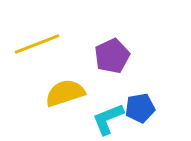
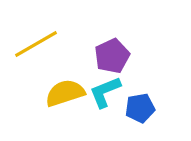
yellow line: moved 1 px left; rotated 9 degrees counterclockwise
cyan L-shape: moved 3 px left, 27 px up
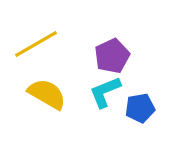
yellow semicircle: moved 18 px left, 1 px down; rotated 48 degrees clockwise
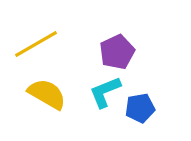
purple pentagon: moved 5 px right, 4 px up
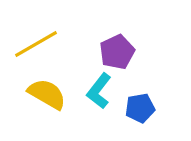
cyan L-shape: moved 6 px left, 1 px up; rotated 30 degrees counterclockwise
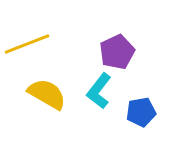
yellow line: moved 9 px left; rotated 9 degrees clockwise
blue pentagon: moved 1 px right, 4 px down
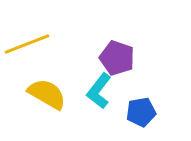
purple pentagon: moved 6 px down; rotated 28 degrees counterclockwise
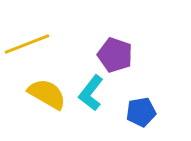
purple pentagon: moved 2 px left, 3 px up
cyan L-shape: moved 8 px left, 2 px down
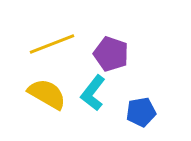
yellow line: moved 25 px right
purple pentagon: moved 4 px left, 1 px up
cyan L-shape: moved 2 px right
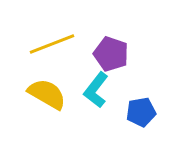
cyan L-shape: moved 3 px right, 3 px up
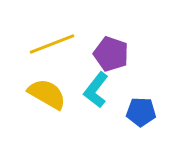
blue pentagon: rotated 12 degrees clockwise
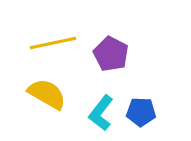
yellow line: moved 1 px right, 1 px up; rotated 9 degrees clockwise
purple pentagon: rotated 8 degrees clockwise
cyan L-shape: moved 5 px right, 23 px down
